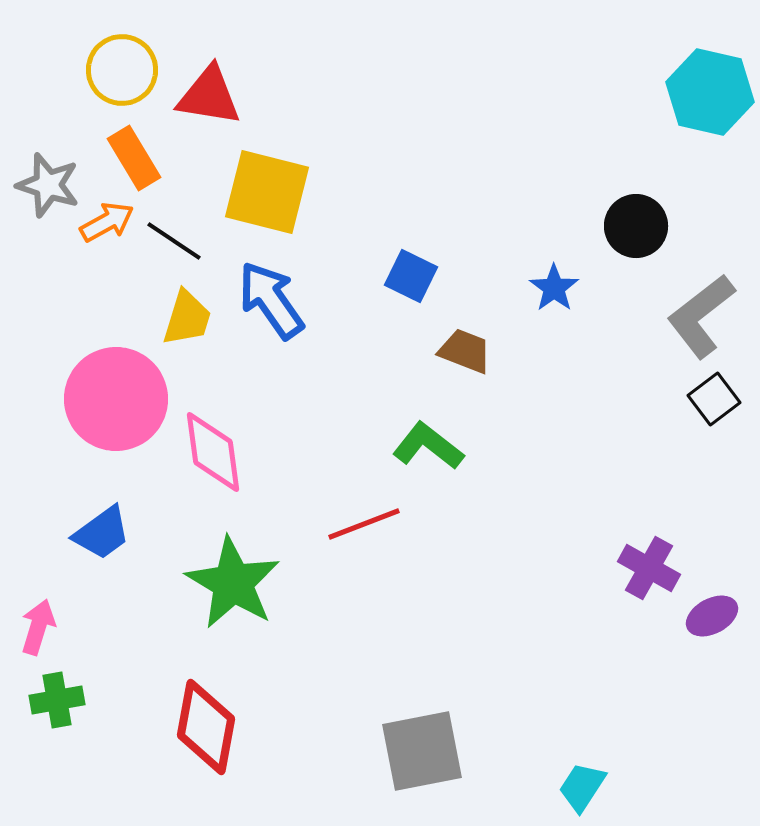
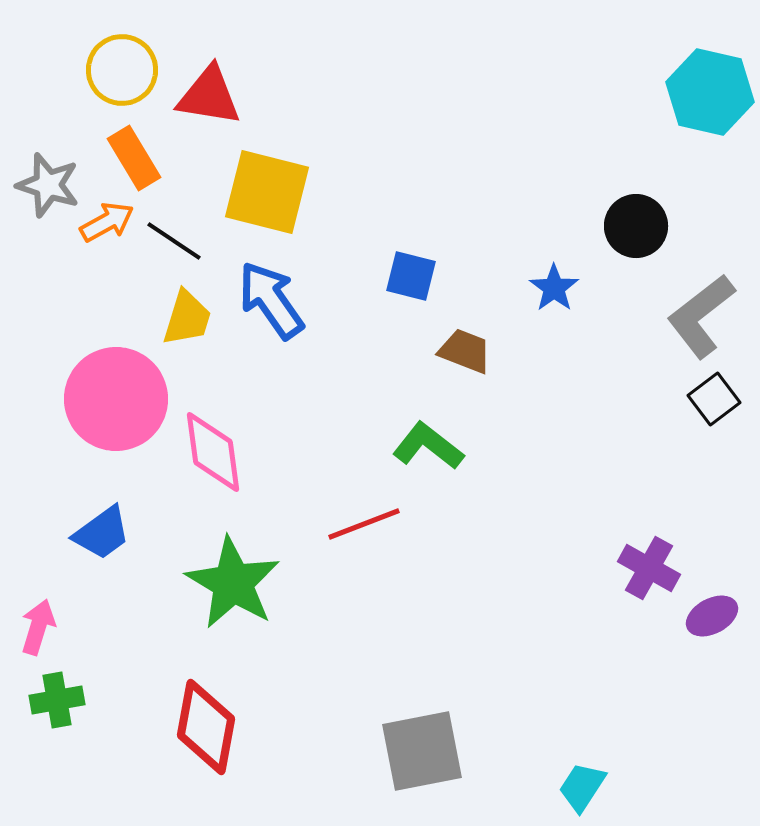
blue square: rotated 12 degrees counterclockwise
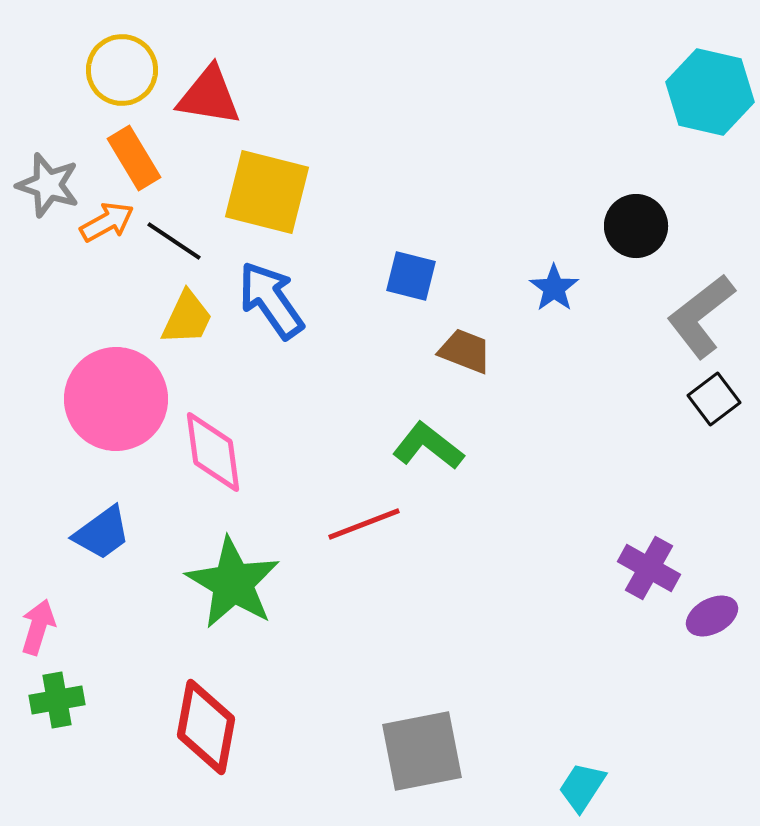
yellow trapezoid: rotated 8 degrees clockwise
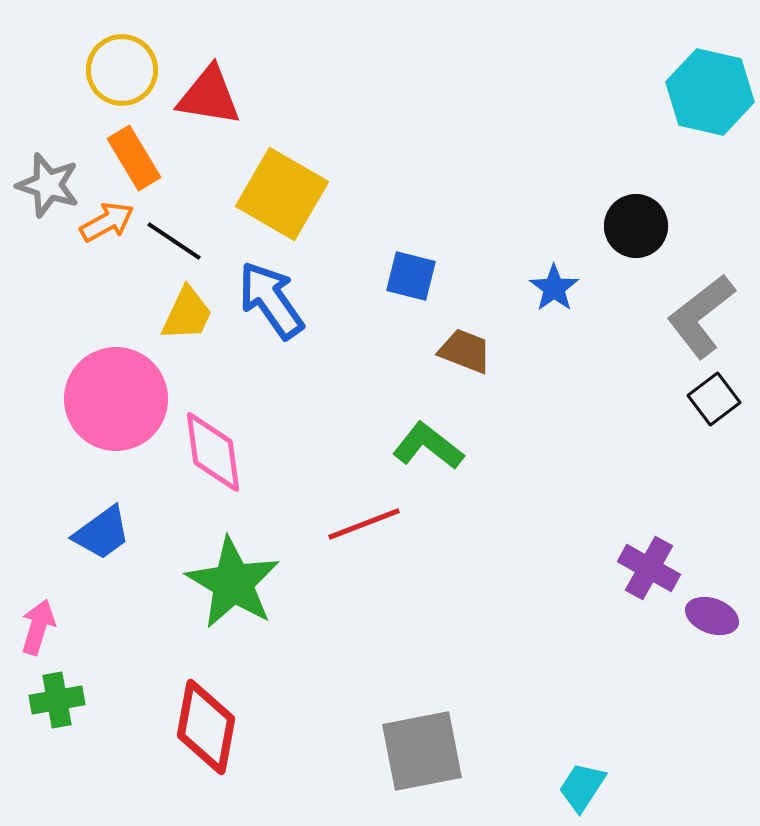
yellow square: moved 15 px right, 2 px down; rotated 16 degrees clockwise
yellow trapezoid: moved 4 px up
purple ellipse: rotated 48 degrees clockwise
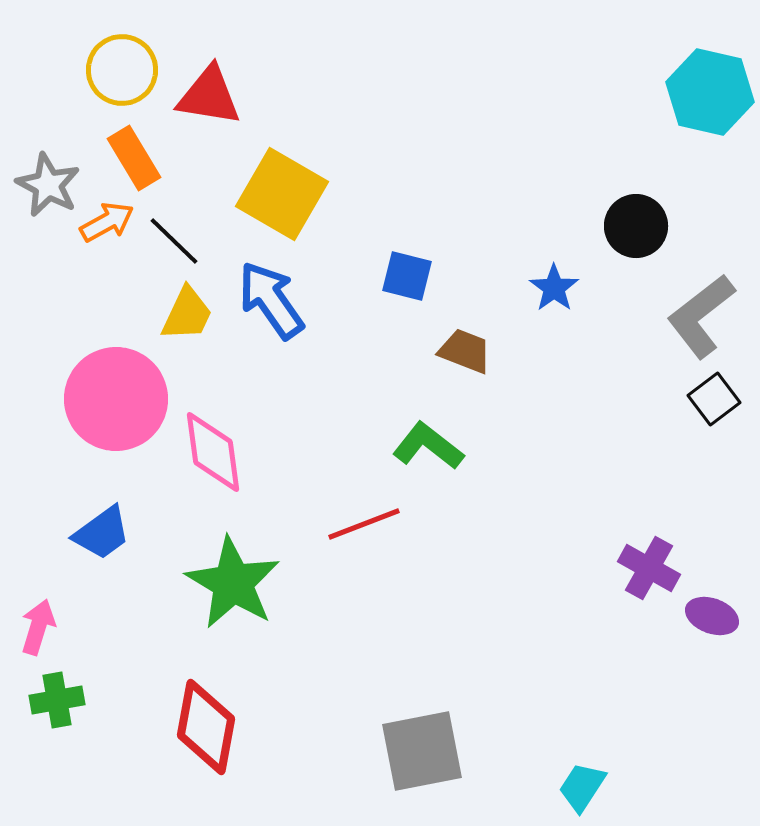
gray star: rotated 10 degrees clockwise
black line: rotated 10 degrees clockwise
blue square: moved 4 px left
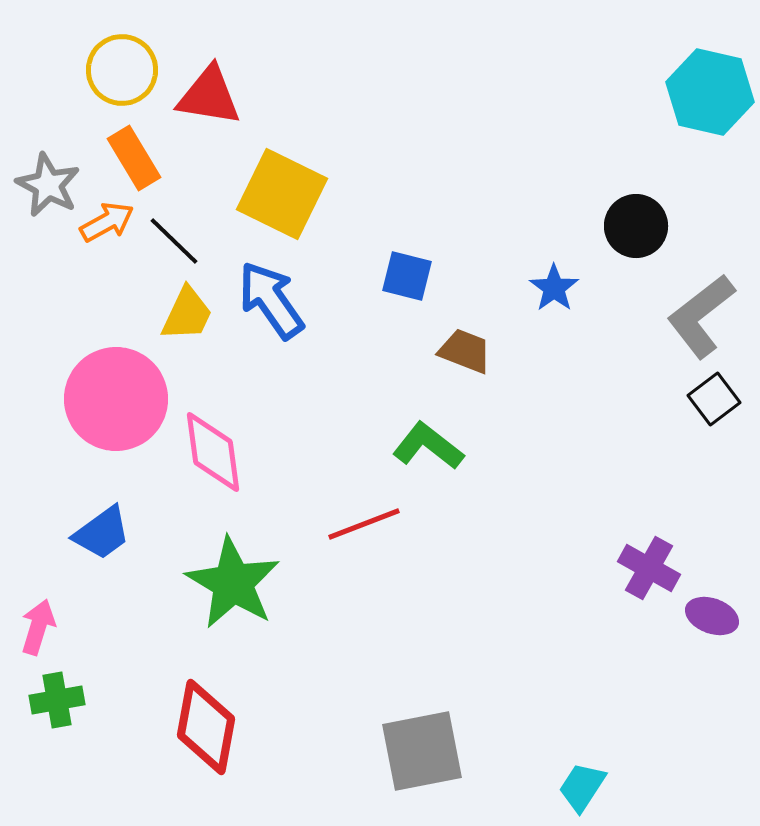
yellow square: rotated 4 degrees counterclockwise
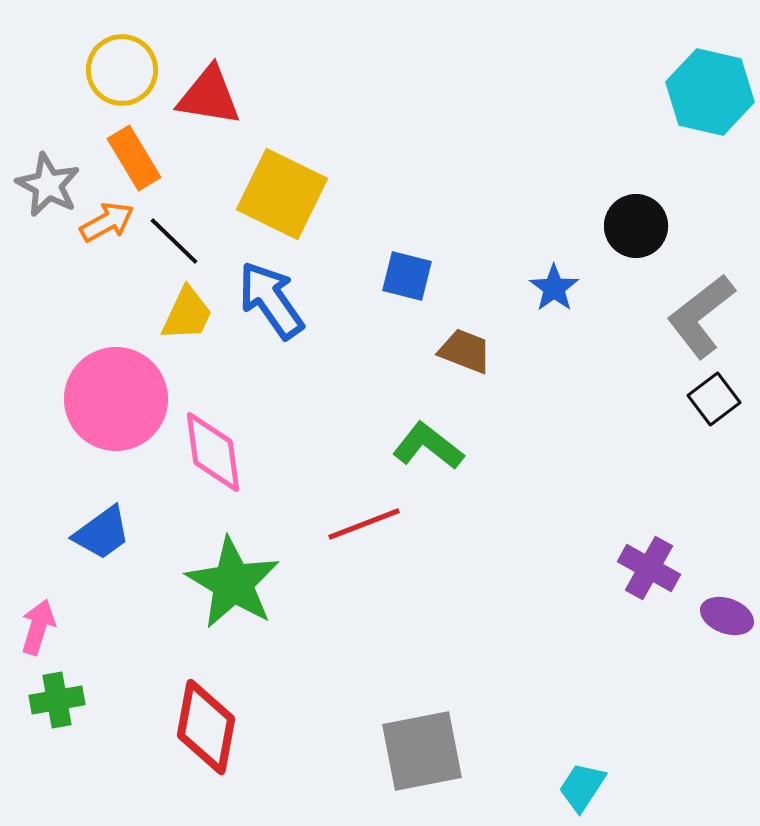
purple ellipse: moved 15 px right
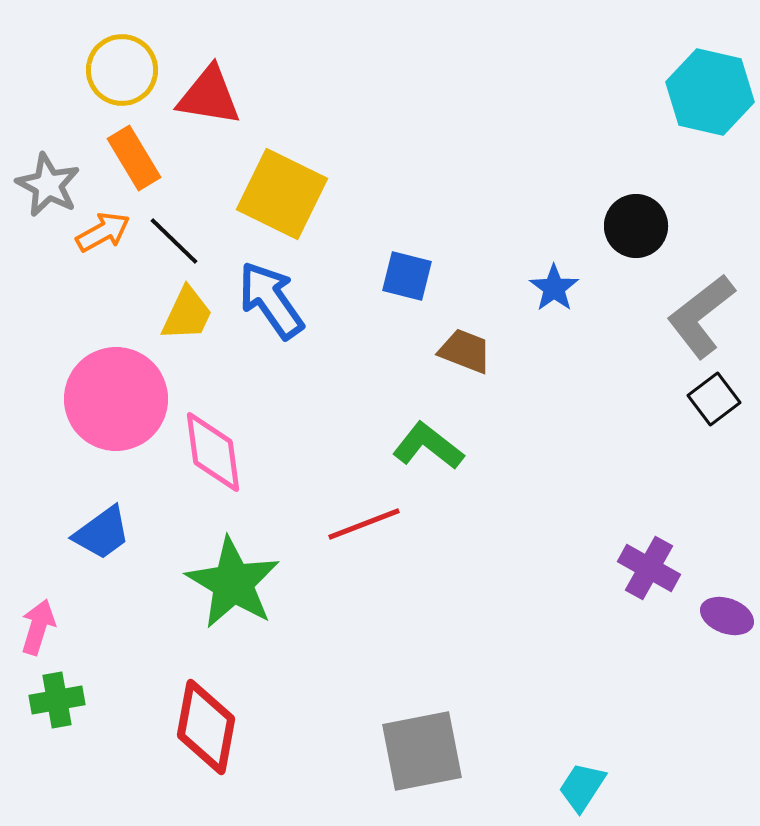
orange arrow: moved 4 px left, 10 px down
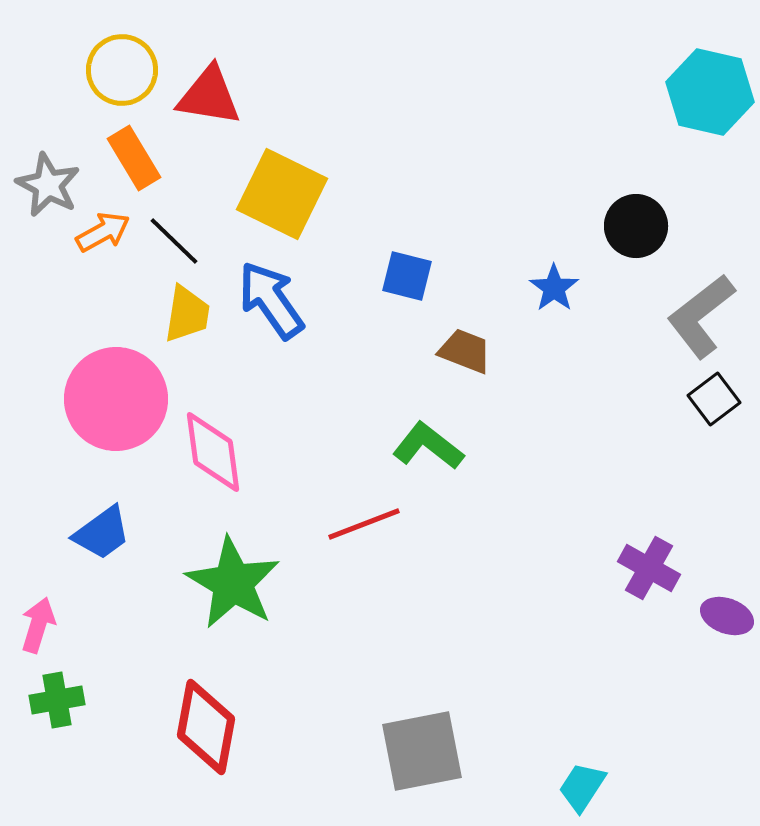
yellow trapezoid: rotated 16 degrees counterclockwise
pink arrow: moved 2 px up
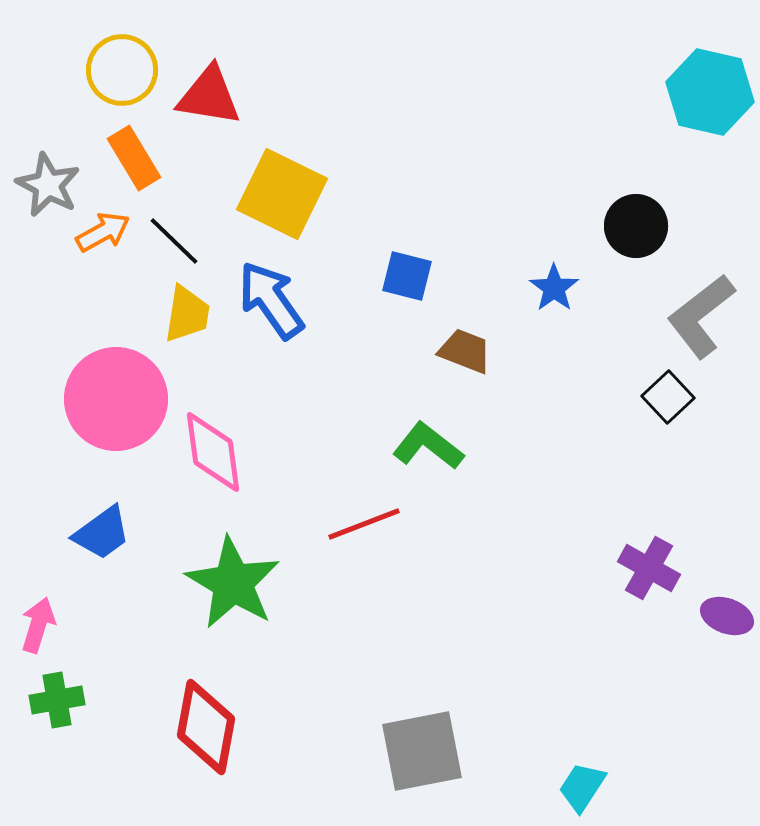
black square: moved 46 px left, 2 px up; rotated 6 degrees counterclockwise
